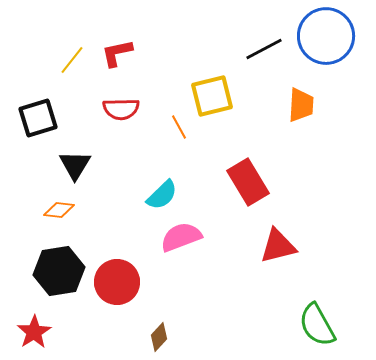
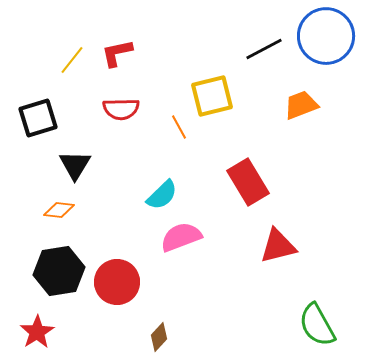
orange trapezoid: rotated 114 degrees counterclockwise
red star: moved 3 px right
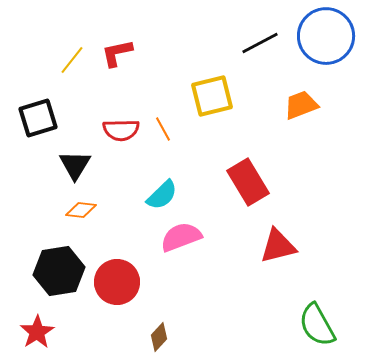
black line: moved 4 px left, 6 px up
red semicircle: moved 21 px down
orange line: moved 16 px left, 2 px down
orange diamond: moved 22 px right
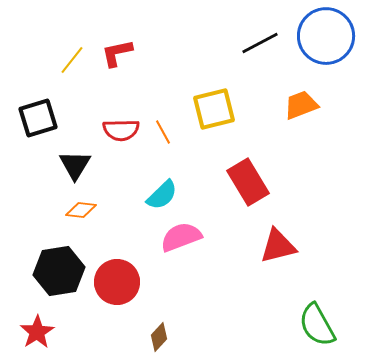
yellow square: moved 2 px right, 13 px down
orange line: moved 3 px down
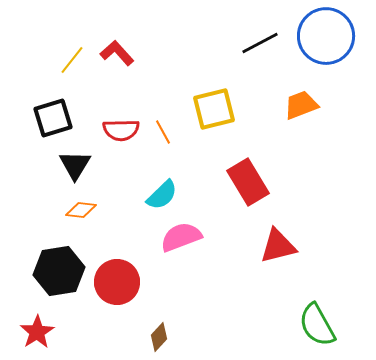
red L-shape: rotated 60 degrees clockwise
black square: moved 15 px right
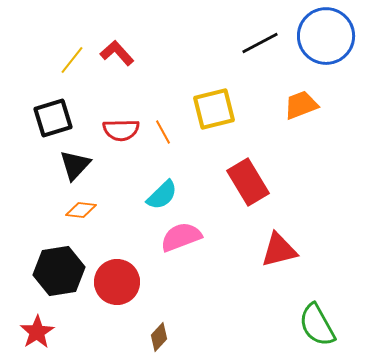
black triangle: rotated 12 degrees clockwise
red triangle: moved 1 px right, 4 px down
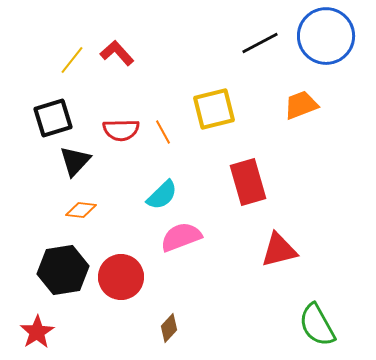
black triangle: moved 4 px up
red rectangle: rotated 15 degrees clockwise
black hexagon: moved 4 px right, 1 px up
red circle: moved 4 px right, 5 px up
brown diamond: moved 10 px right, 9 px up
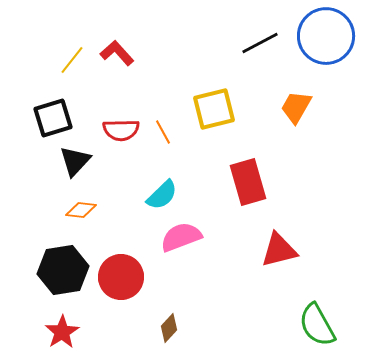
orange trapezoid: moved 5 px left, 2 px down; rotated 39 degrees counterclockwise
red star: moved 25 px right
